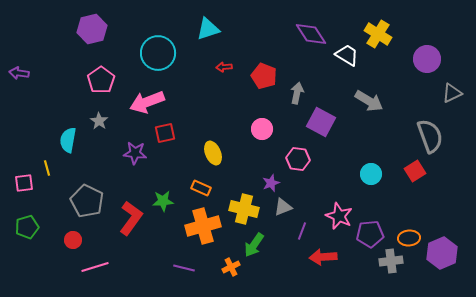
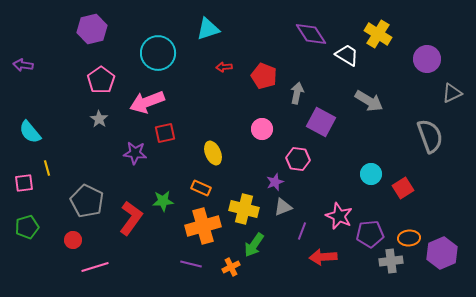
purple arrow at (19, 73): moved 4 px right, 8 px up
gray star at (99, 121): moved 2 px up
cyan semicircle at (68, 140): moved 38 px left, 8 px up; rotated 50 degrees counterclockwise
red square at (415, 171): moved 12 px left, 17 px down
purple star at (271, 183): moved 4 px right, 1 px up
purple line at (184, 268): moved 7 px right, 4 px up
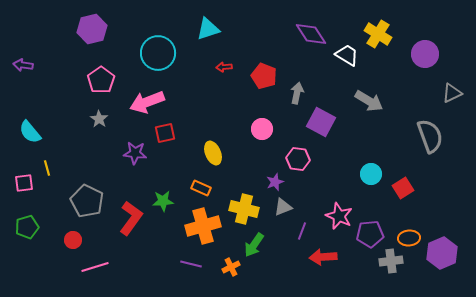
purple circle at (427, 59): moved 2 px left, 5 px up
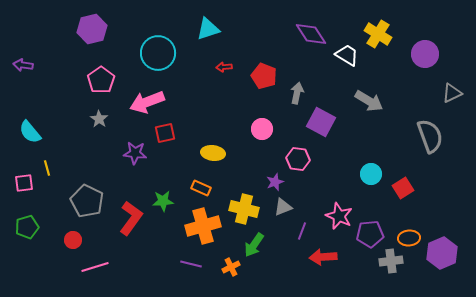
yellow ellipse at (213, 153): rotated 60 degrees counterclockwise
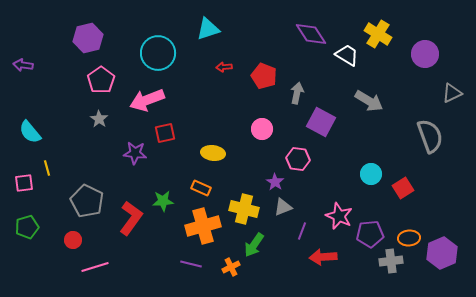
purple hexagon at (92, 29): moved 4 px left, 9 px down
pink arrow at (147, 102): moved 2 px up
purple star at (275, 182): rotated 18 degrees counterclockwise
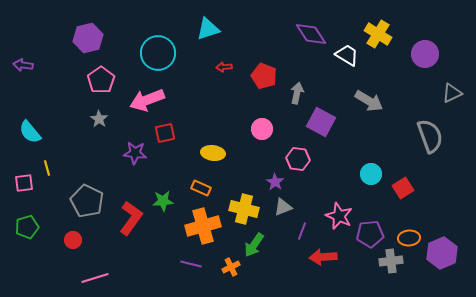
pink line at (95, 267): moved 11 px down
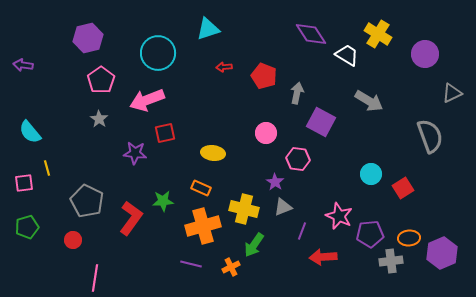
pink circle at (262, 129): moved 4 px right, 4 px down
pink line at (95, 278): rotated 64 degrees counterclockwise
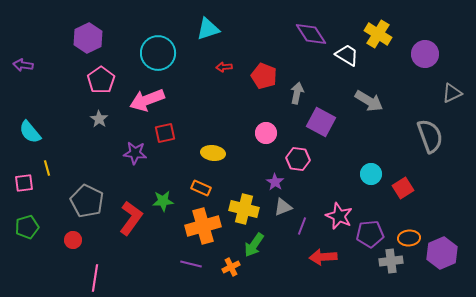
purple hexagon at (88, 38): rotated 12 degrees counterclockwise
purple line at (302, 231): moved 5 px up
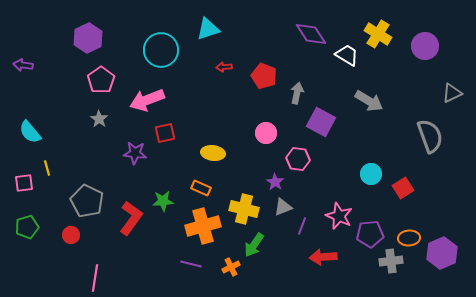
cyan circle at (158, 53): moved 3 px right, 3 px up
purple circle at (425, 54): moved 8 px up
red circle at (73, 240): moved 2 px left, 5 px up
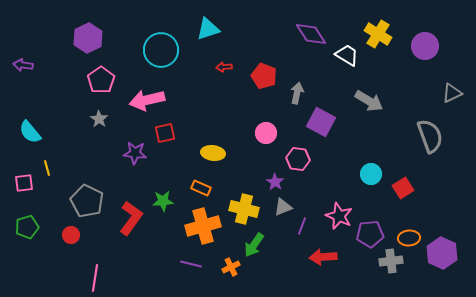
pink arrow at (147, 100): rotated 8 degrees clockwise
purple hexagon at (442, 253): rotated 12 degrees counterclockwise
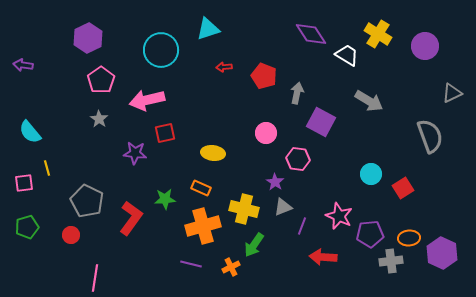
green star at (163, 201): moved 2 px right, 2 px up
red arrow at (323, 257): rotated 8 degrees clockwise
